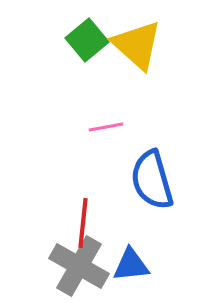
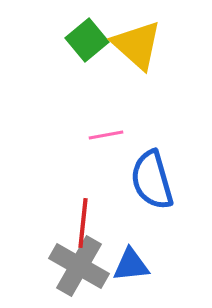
pink line: moved 8 px down
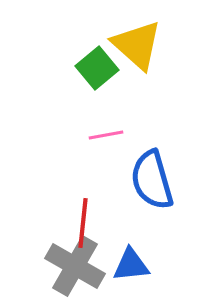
green square: moved 10 px right, 28 px down
gray cross: moved 4 px left
